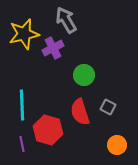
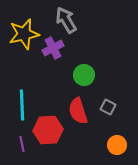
red semicircle: moved 2 px left, 1 px up
red hexagon: rotated 20 degrees counterclockwise
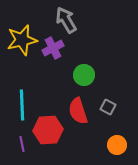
yellow star: moved 2 px left, 6 px down
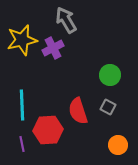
green circle: moved 26 px right
orange circle: moved 1 px right
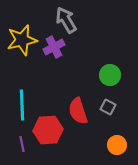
purple cross: moved 1 px right, 1 px up
orange circle: moved 1 px left
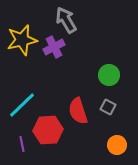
green circle: moved 1 px left
cyan line: rotated 48 degrees clockwise
